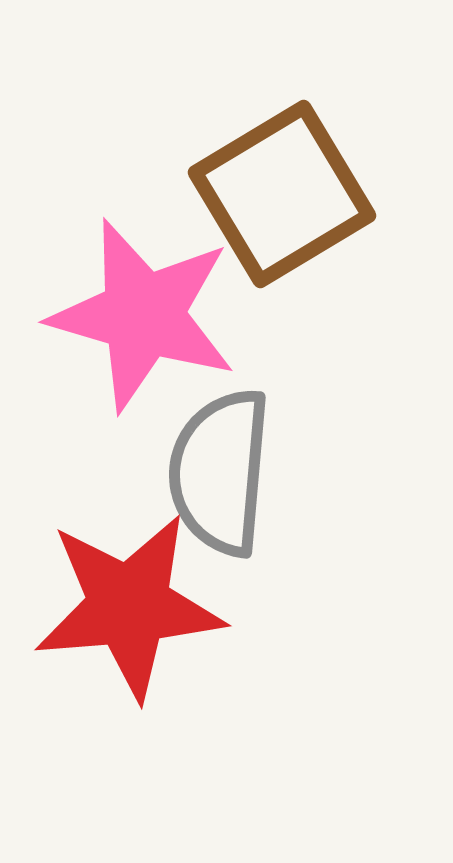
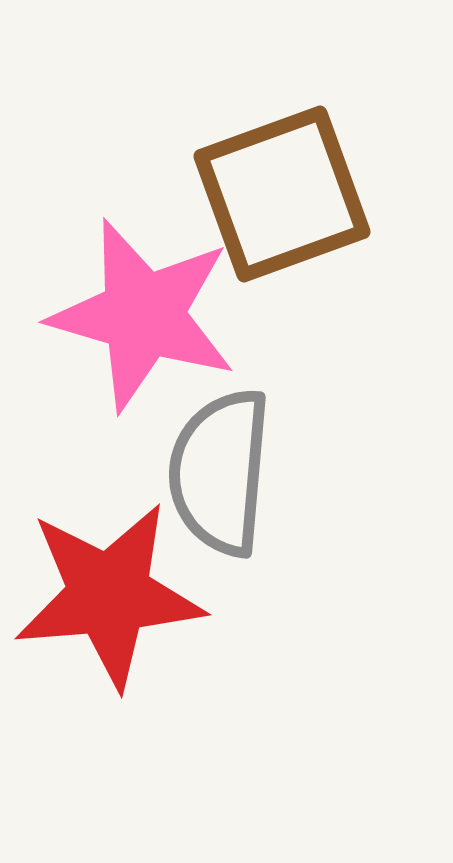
brown square: rotated 11 degrees clockwise
red star: moved 20 px left, 11 px up
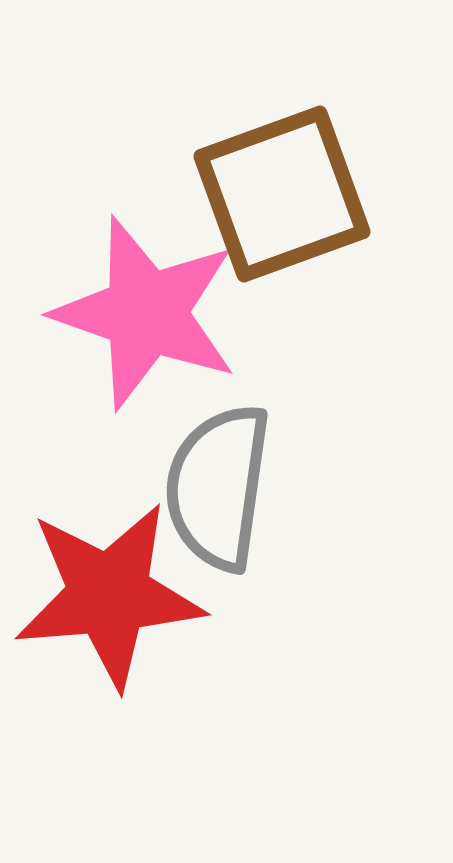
pink star: moved 3 px right, 2 px up; rotated 3 degrees clockwise
gray semicircle: moved 2 px left, 15 px down; rotated 3 degrees clockwise
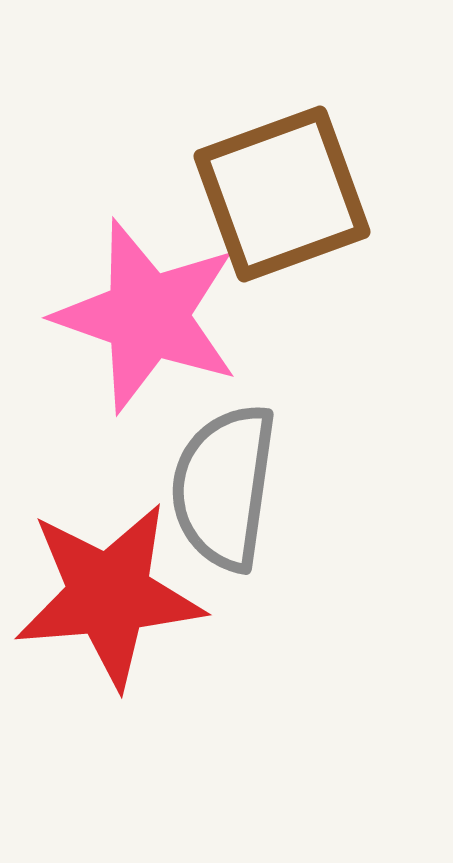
pink star: moved 1 px right, 3 px down
gray semicircle: moved 6 px right
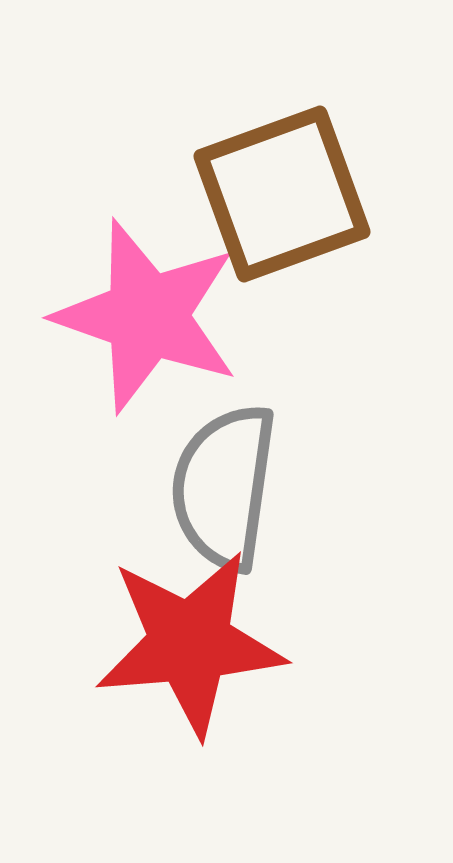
red star: moved 81 px right, 48 px down
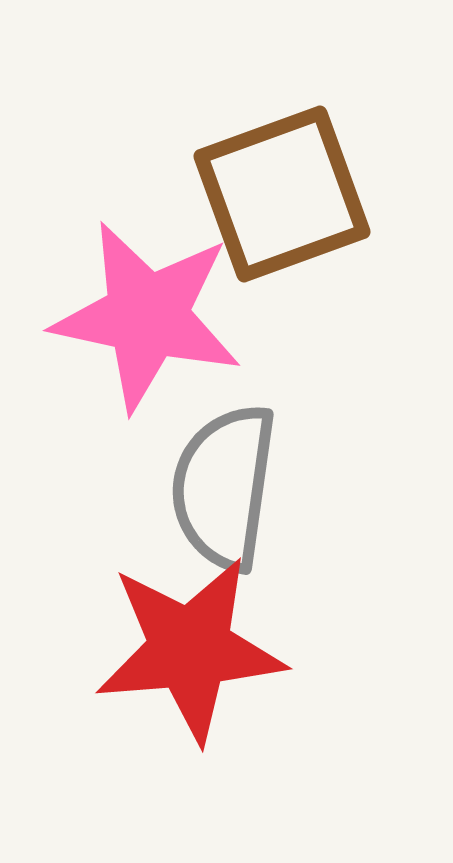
pink star: rotated 7 degrees counterclockwise
red star: moved 6 px down
